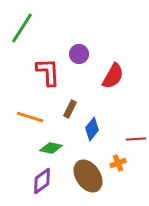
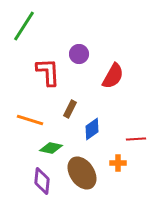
green line: moved 2 px right, 2 px up
orange line: moved 3 px down
blue diamond: rotated 15 degrees clockwise
orange cross: rotated 21 degrees clockwise
brown ellipse: moved 6 px left, 3 px up
purple diamond: rotated 48 degrees counterclockwise
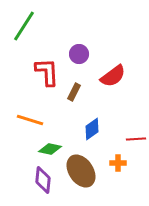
red L-shape: moved 1 px left
red semicircle: rotated 24 degrees clockwise
brown rectangle: moved 4 px right, 17 px up
green diamond: moved 1 px left, 1 px down
brown ellipse: moved 1 px left, 2 px up
purple diamond: moved 1 px right, 1 px up
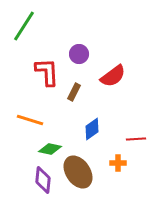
brown ellipse: moved 3 px left, 1 px down
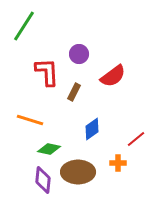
red line: rotated 36 degrees counterclockwise
green diamond: moved 1 px left
brown ellipse: rotated 56 degrees counterclockwise
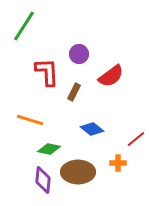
red semicircle: moved 2 px left
blue diamond: rotated 75 degrees clockwise
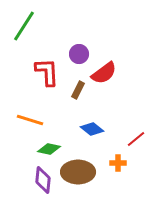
red semicircle: moved 7 px left, 3 px up
brown rectangle: moved 4 px right, 2 px up
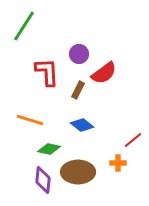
blue diamond: moved 10 px left, 4 px up
red line: moved 3 px left, 1 px down
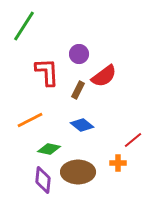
red semicircle: moved 3 px down
orange line: rotated 44 degrees counterclockwise
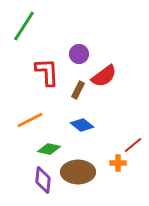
red line: moved 5 px down
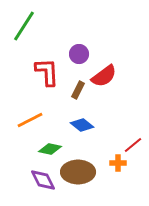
green diamond: moved 1 px right
purple diamond: rotated 32 degrees counterclockwise
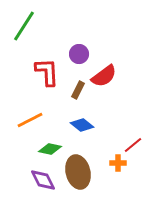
brown ellipse: rotated 76 degrees clockwise
